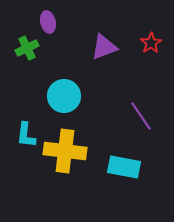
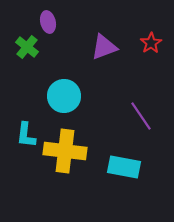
green cross: moved 1 px up; rotated 25 degrees counterclockwise
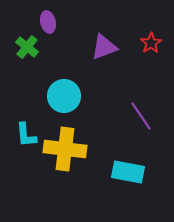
cyan L-shape: rotated 12 degrees counterclockwise
yellow cross: moved 2 px up
cyan rectangle: moved 4 px right, 5 px down
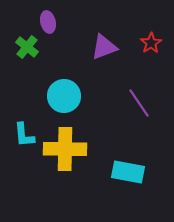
purple line: moved 2 px left, 13 px up
cyan L-shape: moved 2 px left
yellow cross: rotated 6 degrees counterclockwise
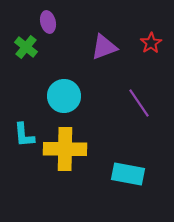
green cross: moved 1 px left
cyan rectangle: moved 2 px down
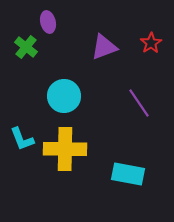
cyan L-shape: moved 2 px left, 4 px down; rotated 16 degrees counterclockwise
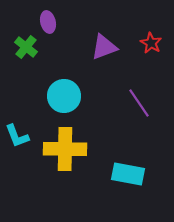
red star: rotated 10 degrees counterclockwise
cyan L-shape: moved 5 px left, 3 px up
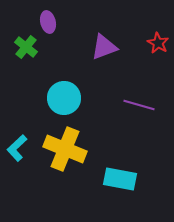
red star: moved 7 px right
cyan circle: moved 2 px down
purple line: moved 2 px down; rotated 40 degrees counterclockwise
cyan L-shape: moved 12 px down; rotated 68 degrees clockwise
yellow cross: rotated 21 degrees clockwise
cyan rectangle: moved 8 px left, 5 px down
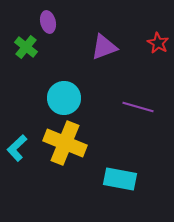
purple line: moved 1 px left, 2 px down
yellow cross: moved 6 px up
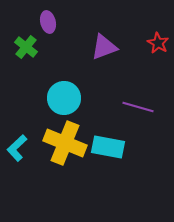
cyan rectangle: moved 12 px left, 32 px up
